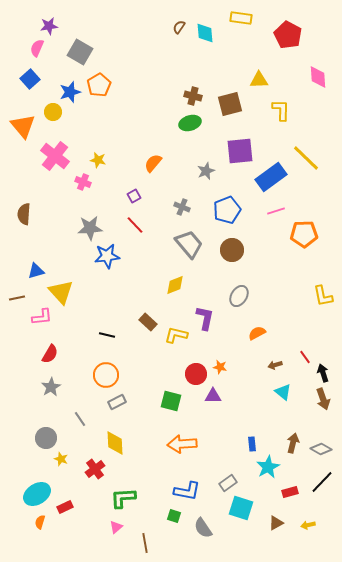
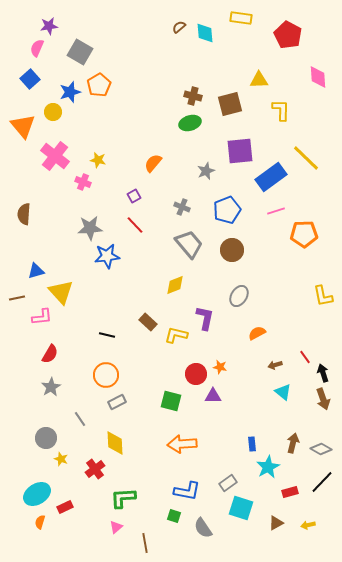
brown semicircle at (179, 27): rotated 16 degrees clockwise
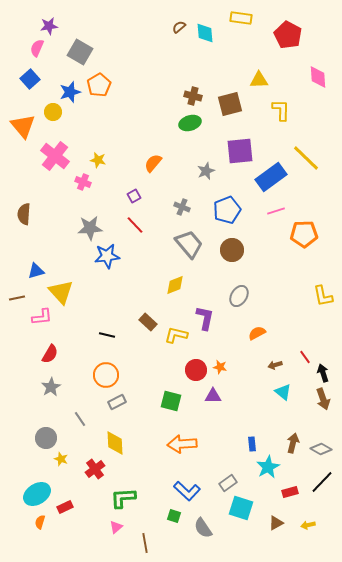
red circle at (196, 374): moved 4 px up
blue L-shape at (187, 491): rotated 32 degrees clockwise
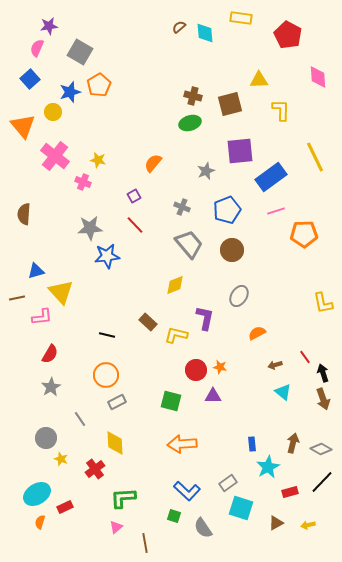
yellow line at (306, 158): moved 9 px right, 1 px up; rotated 20 degrees clockwise
yellow L-shape at (323, 296): moved 7 px down
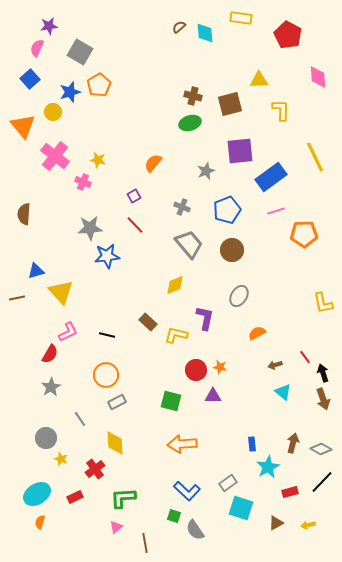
pink L-shape at (42, 317): moved 26 px right, 15 px down; rotated 20 degrees counterclockwise
red rectangle at (65, 507): moved 10 px right, 10 px up
gray semicircle at (203, 528): moved 8 px left, 2 px down
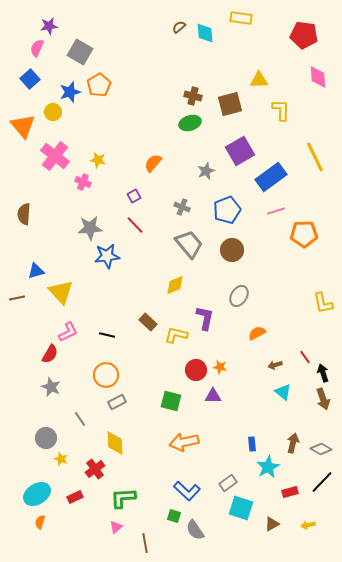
red pentagon at (288, 35): moved 16 px right; rotated 20 degrees counterclockwise
purple square at (240, 151): rotated 24 degrees counterclockwise
gray star at (51, 387): rotated 18 degrees counterclockwise
orange arrow at (182, 444): moved 2 px right, 2 px up; rotated 8 degrees counterclockwise
brown triangle at (276, 523): moved 4 px left, 1 px down
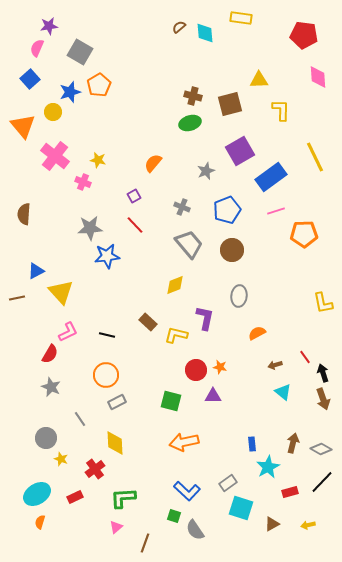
blue triangle at (36, 271): rotated 12 degrees counterclockwise
gray ellipse at (239, 296): rotated 25 degrees counterclockwise
brown line at (145, 543): rotated 30 degrees clockwise
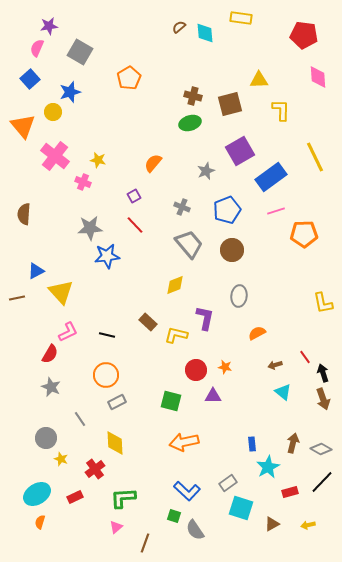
orange pentagon at (99, 85): moved 30 px right, 7 px up
orange star at (220, 367): moved 5 px right
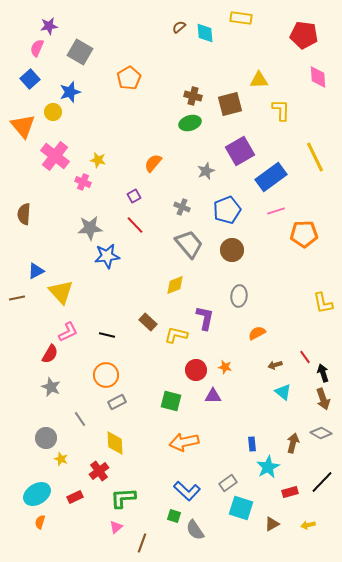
gray diamond at (321, 449): moved 16 px up
red cross at (95, 469): moved 4 px right, 2 px down
brown line at (145, 543): moved 3 px left
